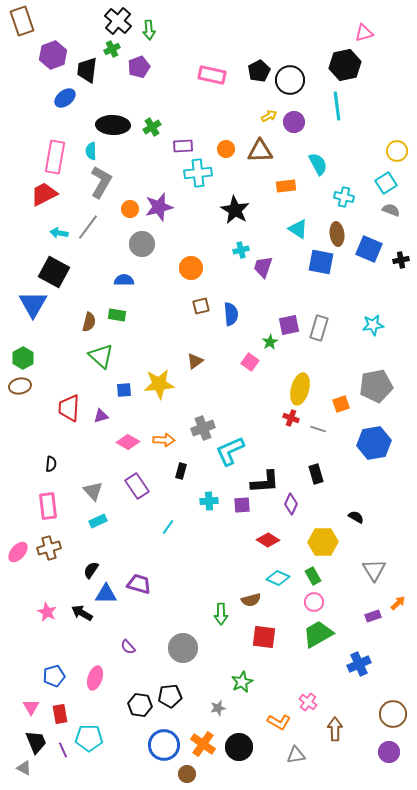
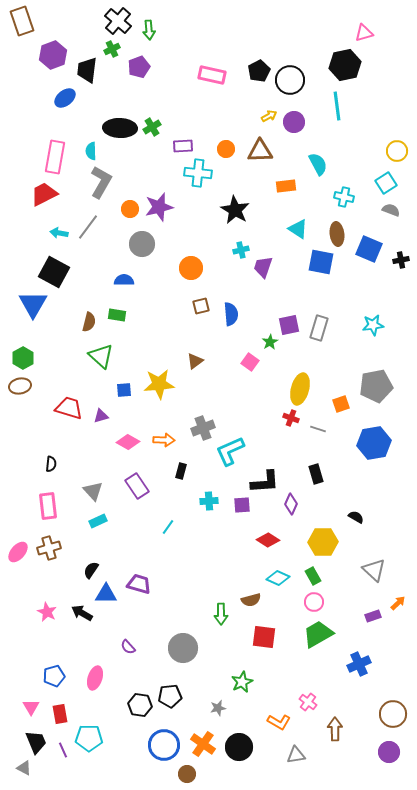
black ellipse at (113, 125): moved 7 px right, 3 px down
cyan cross at (198, 173): rotated 12 degrees clockwise
red trapezoid at (69, 408): rotated 104 degrees clockwise
gray triangle at (374, 570): rotated 15 degrees counterclockwise
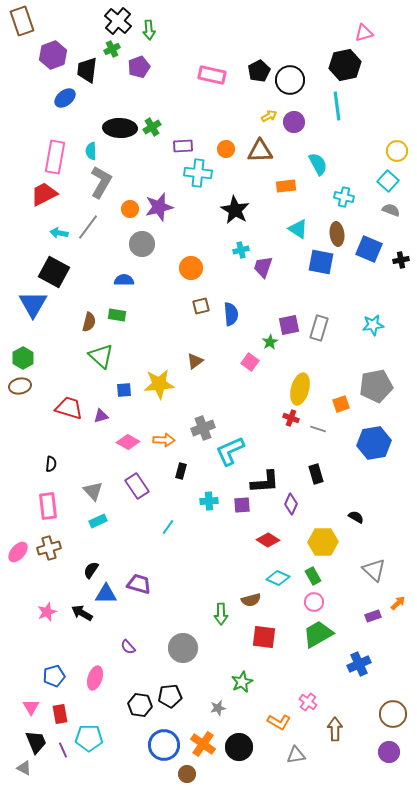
cyan square at (386, 183): moved 2 px right, 2 px up; rotated 15 degrees counterclockwise
pink star at (47, 612): rotated 24 degrees clockwise
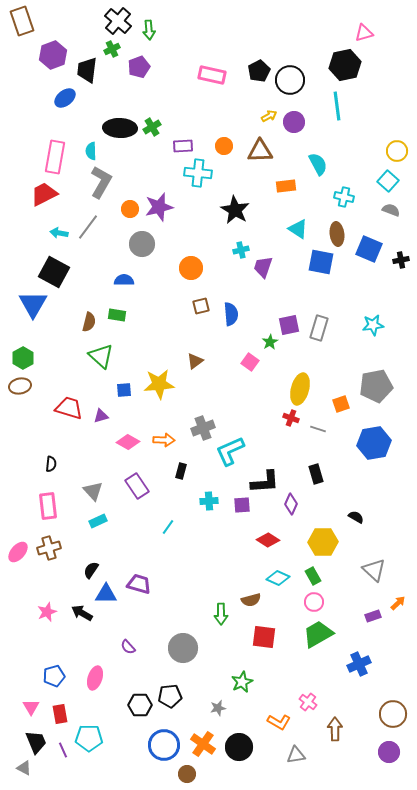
orange circle at (226, 149): moved 2 px left, 3 px up
black hexagon at (140, 705): rotated 10 degrees counterclockwise
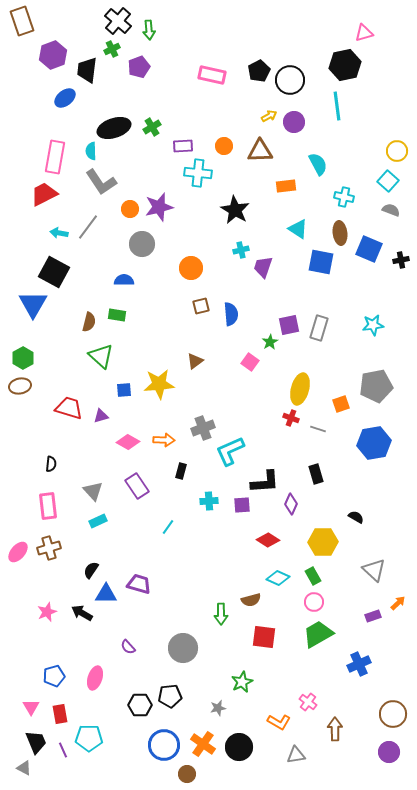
black ellipse at (120, 128): moved 6 px left; rotated 20 degrees counterclockwise
gray L-shape at (101, 182): rotated 116 degrees clockwise
brown ellipse at (337, 234): moved 3 px right, 1 px up
